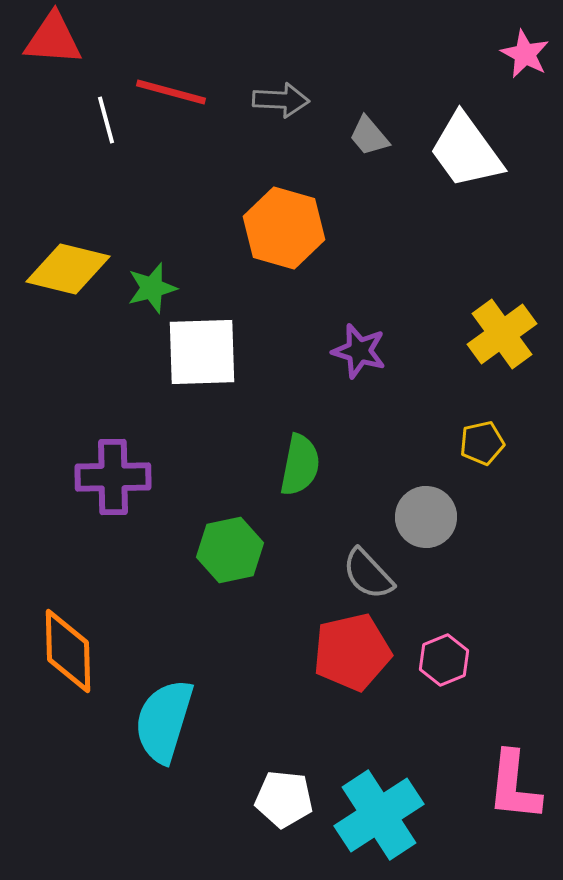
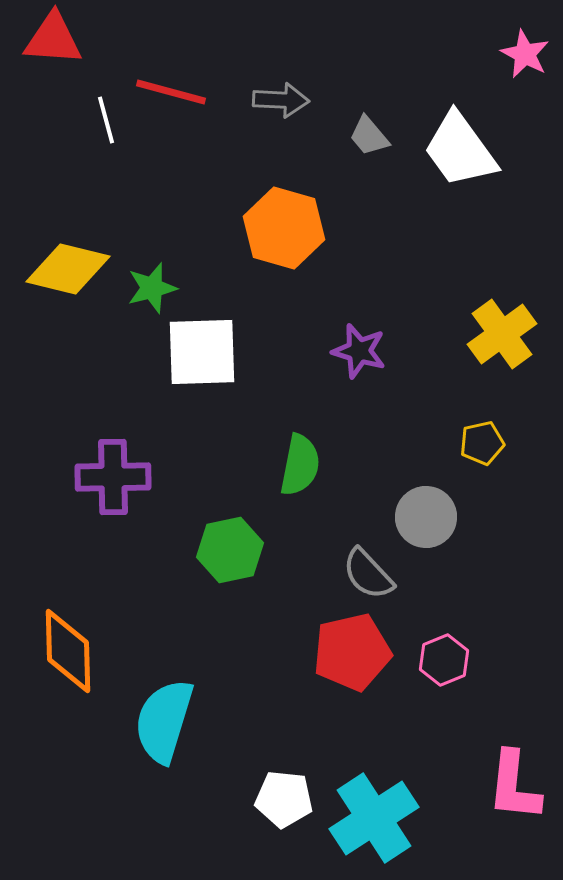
white trapezoid: moved 6 px left, 1 px up
cyan cross: moved 5 px left, 3 px down
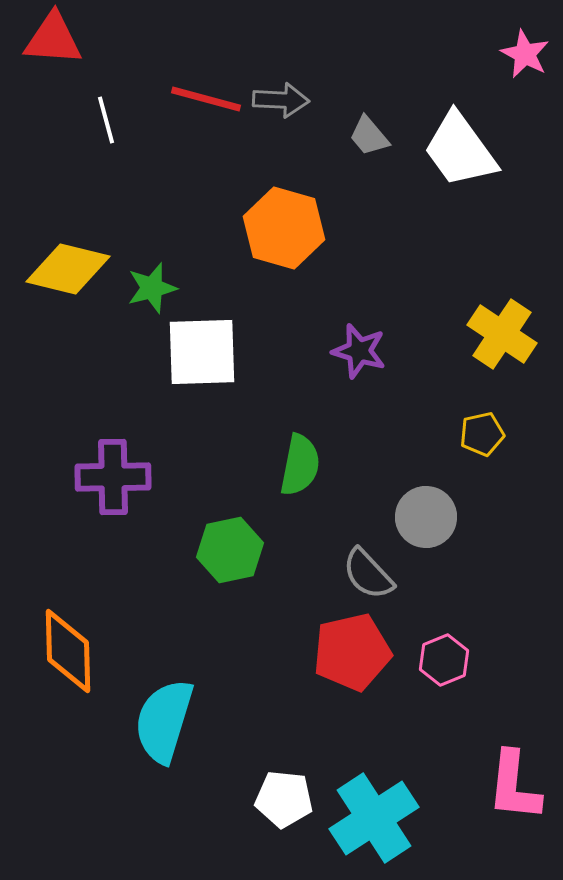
red line: moved 35 px right, 7 px down
yellow cross: rotated 20 degrees counterclockwise
yellow pentagon: moved 9 px up
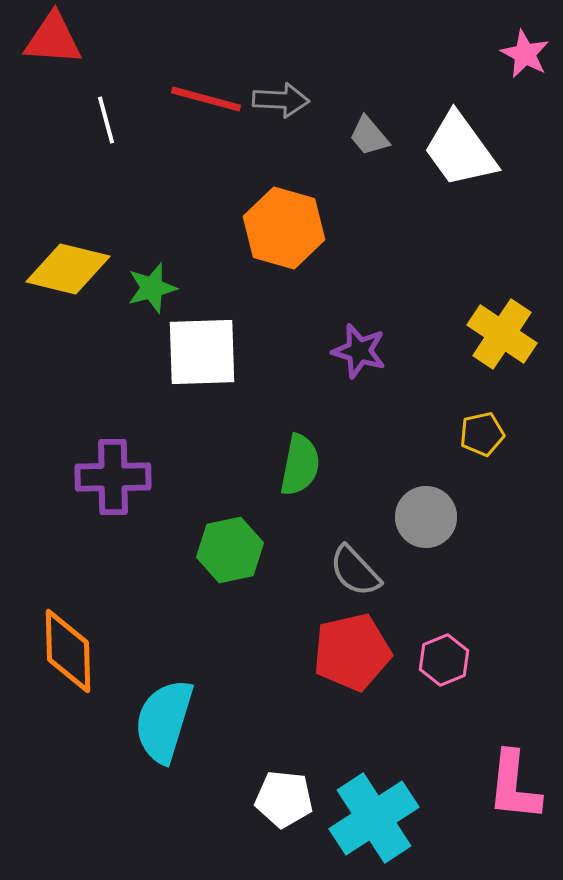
gray semicircle: moved 13 px left, 3 px up
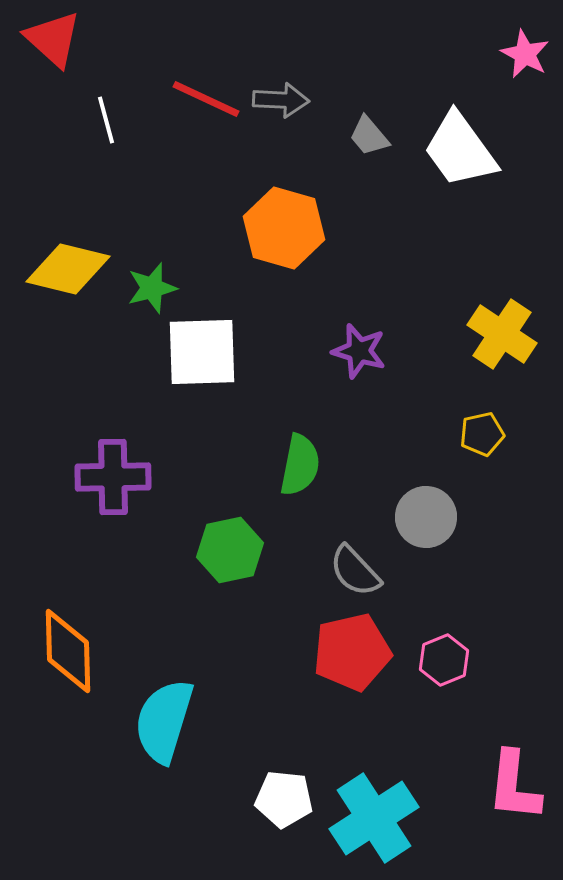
red triangle: rotated 38 degrees clockwise
red line: rotated 10 degrees clockwise
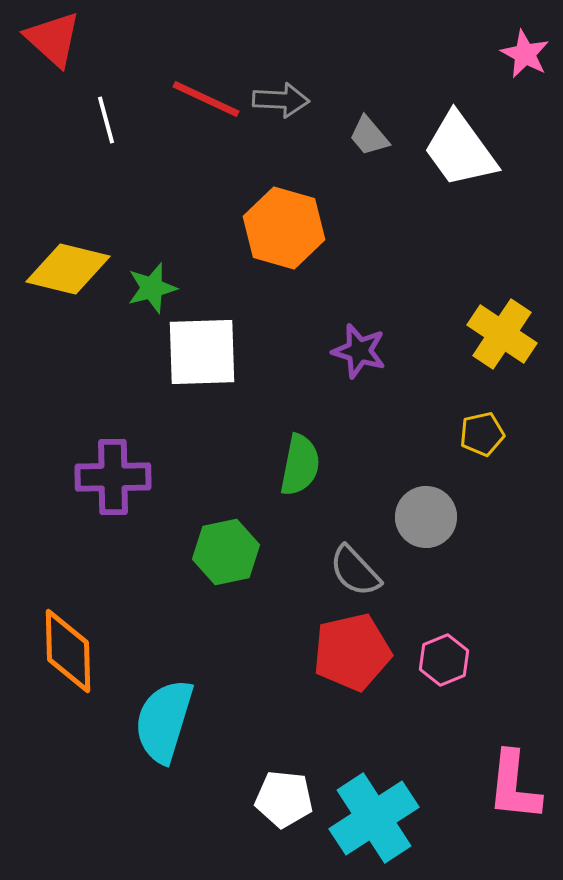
green hexagon: moved 4 px left, 2 px down
